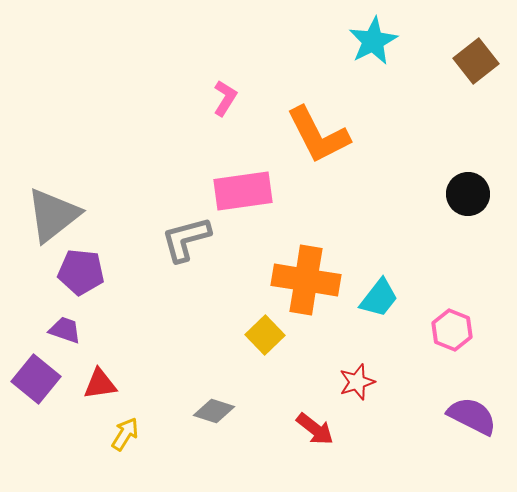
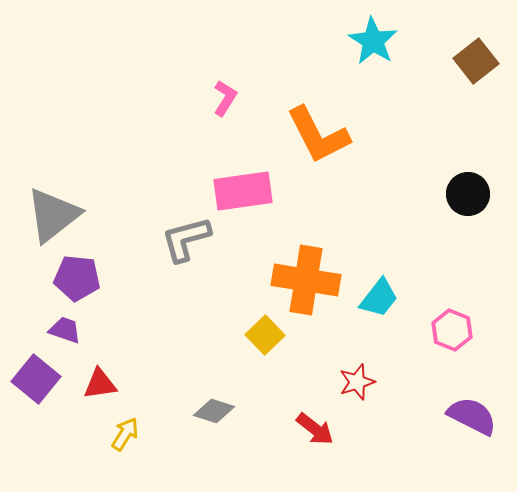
cyan star: rotated 12 degrees counterclockwise
purple pentagon: moved 4 px left, 6 px down
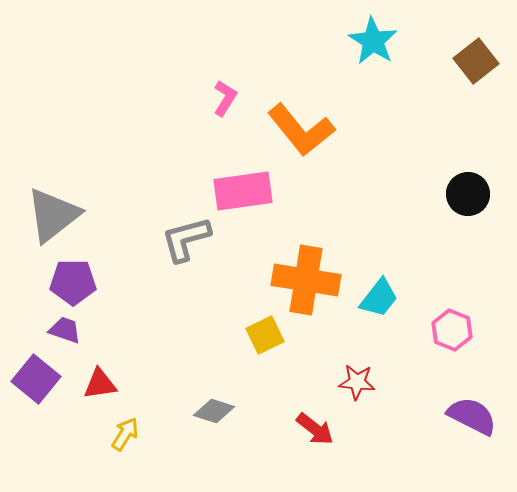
orange L-shape: moved 17 px left, 5 px up; rotated 12 degrees counterclockwise
purple pentagon: moved 4 px left, 4 px down; rotated 6 degrees counterclockwise
yellow square: rotated 18 degrees clockwise
red star: rotated 24 degrees clockwise
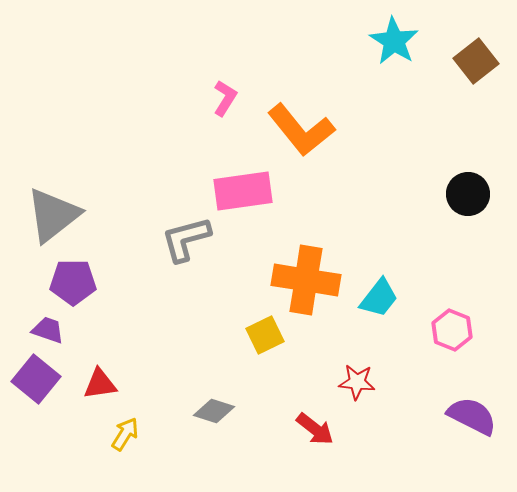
cyan star: moved 21 px right
purple trapezoid: moved 17 px left
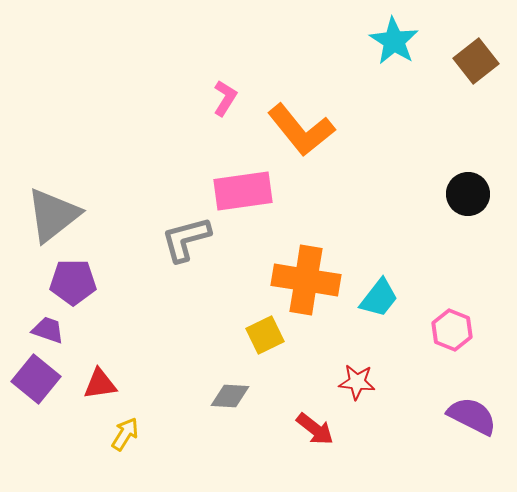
gray diamond: moved 16 px right, 15 px up; rotated 15 degrees counterclockwise
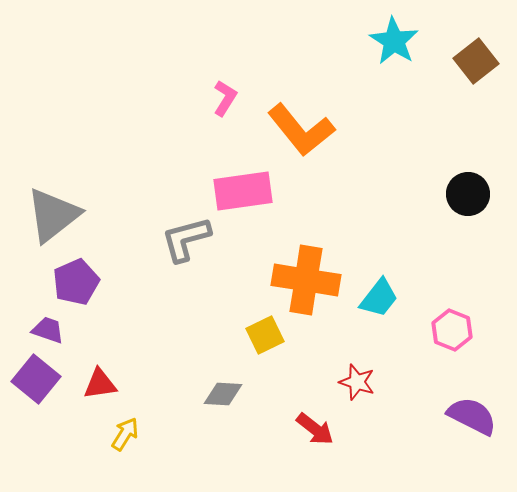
purple pentagon: moved 3 px right; rotated 24 degrees counterclockwise
red star: rotated 12 degrees clockwise
gray diamond: moved 7 px left, 2 px up
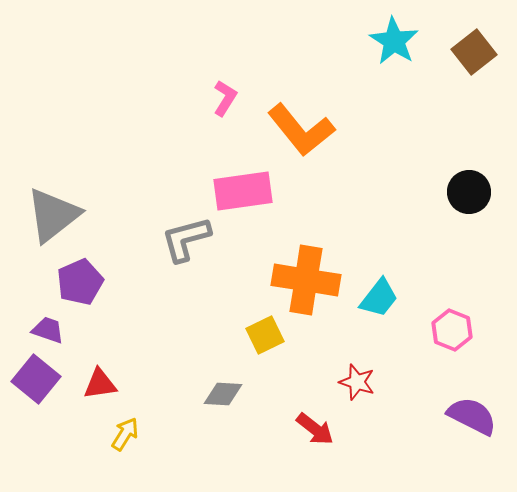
brown square: moved 2 px left, 9 px up
black circle: moved 1 px right, 2 px up
purple pentagon: moved 4 px right
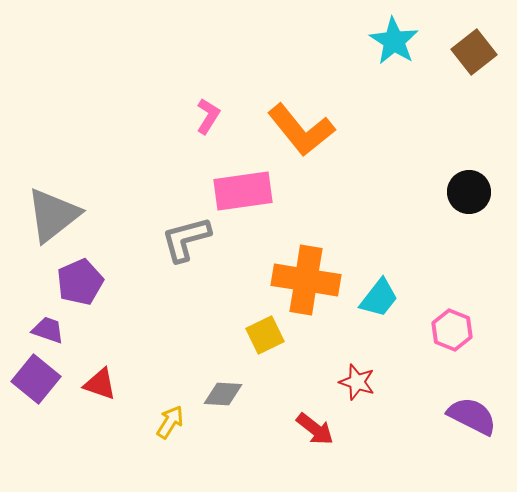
pink L-shape: moved 17 px left, 18 px down
red triangle: rotated 27 degrees clockwise
yellow arrow: moved 45 px right, 12 px up
